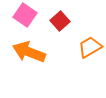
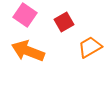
red square: moved 4 px right, 1 px down; rotated 12 degrees clockwise
orange arrow: moved 1 px left, 1 px up
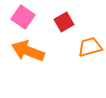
pink square: moved 2 px left, 2 px down
orange trapezoid: rotated 15 degrees clockwise
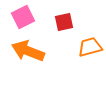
pink square: rotated 30 degrees clockwise
red square: rotated 18 degrees clockwise
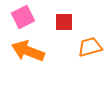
red square: rotated 12 degrees clockwise
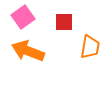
pink square: rotated 10 degrees counterclockwise
orange trapezoid: rotated 115 degrees clockwise
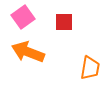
orange trapezoid: moved 21 px down
orange arrow: moved 1 px down
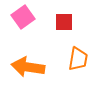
orange arrow: moved 15 px down; rotated 12 degrees counterclockwise
orange trapezoid: moved 12 px left, 9 px up
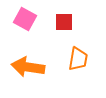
pink square: moved 2 px right, 2 px down; rotated 25 degrees counterclockwise
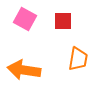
red square: moved 1 px left, 1 px up
orange arrow: moved 4 px left, 3 px down
